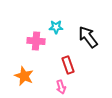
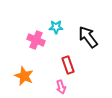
pink cross: moved 1 px up; rotated 18 degrees clockwise
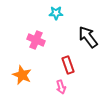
cyan star: moved 14 px up
orange star: moved 2 px left, 1 px up
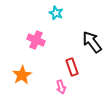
cyan star: rotated 24 degrees clockwise
black arrow: moved 4 px right, 5 px down
red rectangle: moved 4 px right, 2 px down
orange star: rotated 18 degrees clockwise
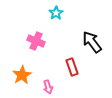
cyan star: rotated 16 degrees clockwise
pink cross: moved 1 px down
pink arrow: moved 13 px left
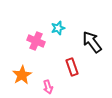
cyan star: moved 2 px right, 15 px down; rotated 16 degrees clockwise
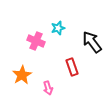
pink arrow: moved 1 px down
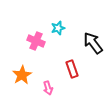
black arrow: moved 1 px right, 1 px down
red rectangle: moved 2 px down
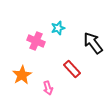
red rectangle: rotated 24 degrees counterclockwise
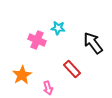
cyan star: rotated 24 degrees clockwise
pink cross: moved 1 px right, 1 px up
